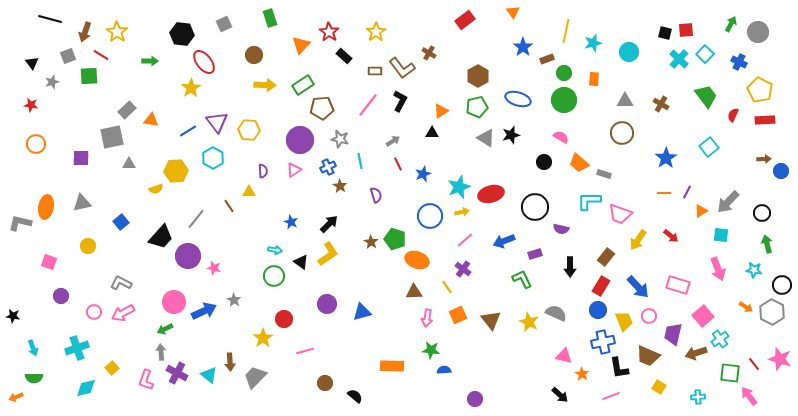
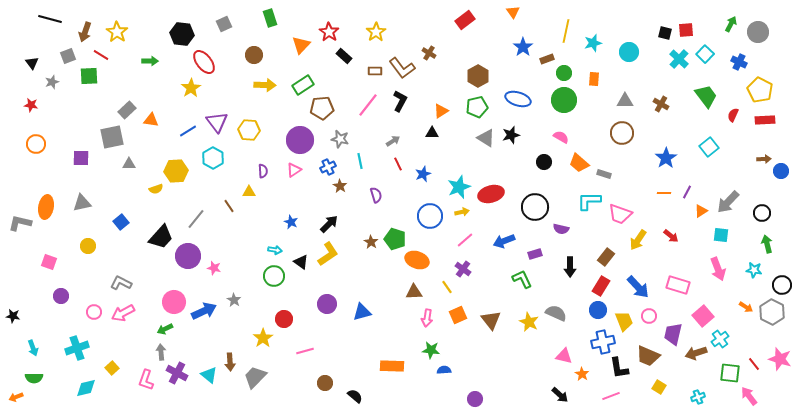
cyan cross at (698, 397): rotated 16 degrees counterclockwise
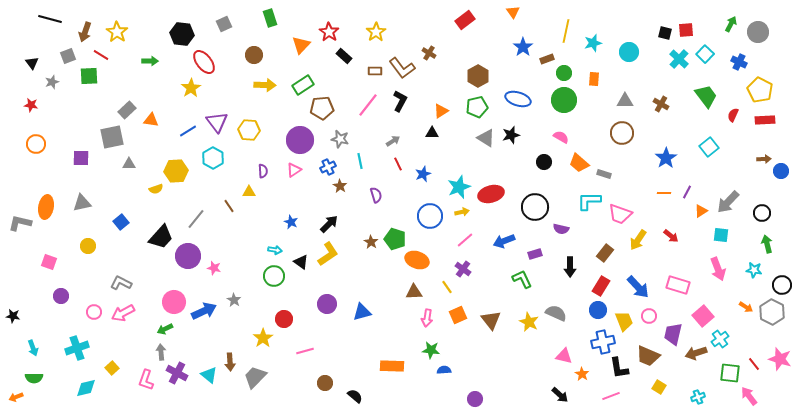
brown rectangle at (606, 257): moved 1 px left, 4 px up
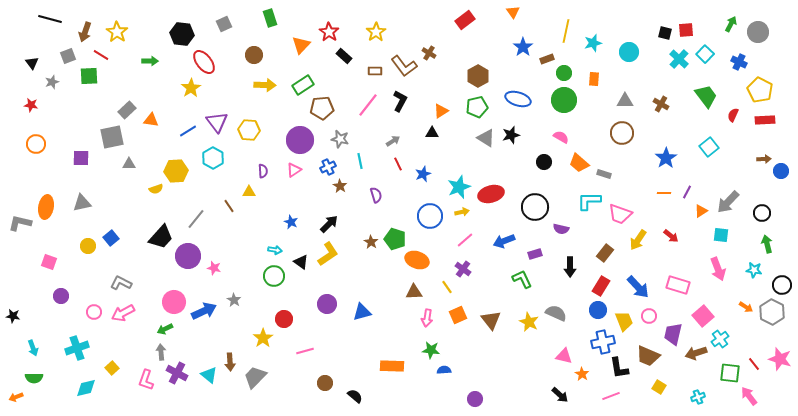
brown L-shape at (402, 68): moved 2 px right, 2 px up
blue square at (121, 222): moved 10 px left, 16 px down
